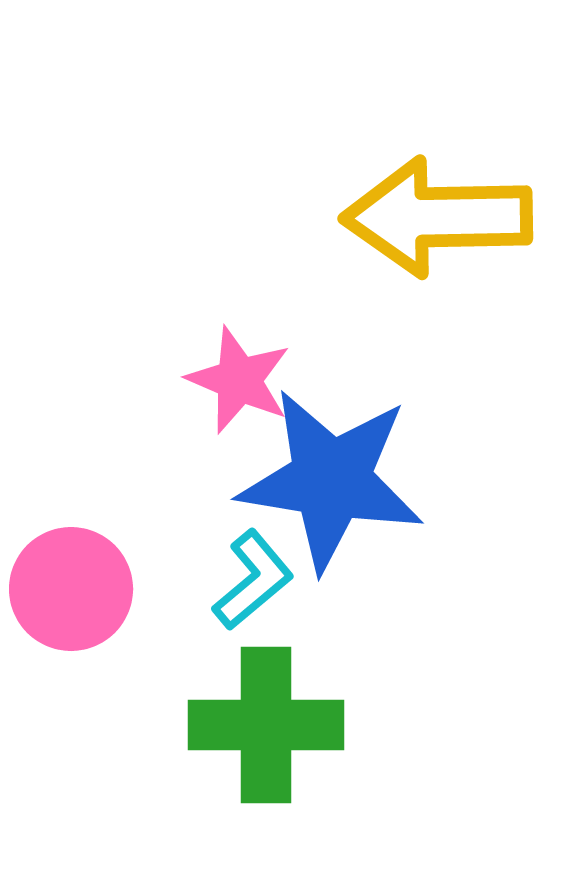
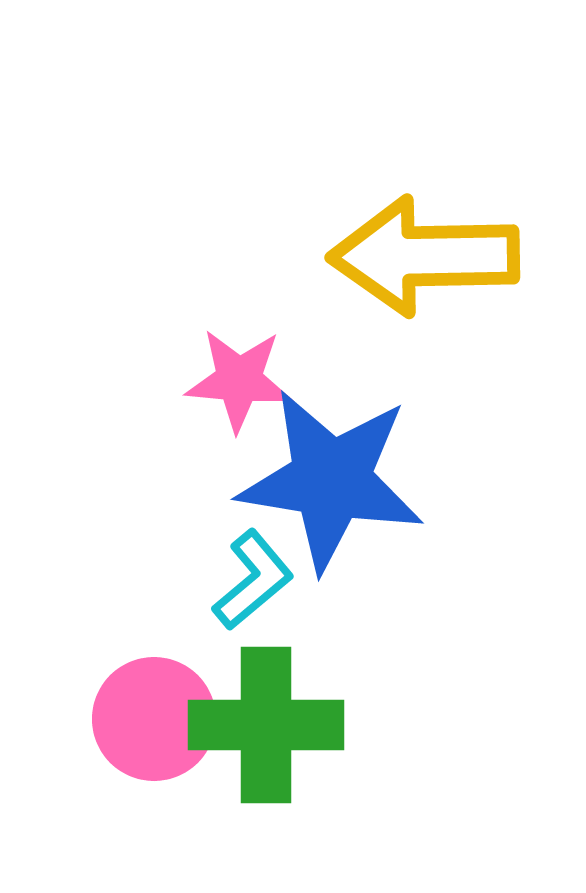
yellow arrow: moved 13 px left, 39 px down
pink star: rotated 18 degrees counterclockwise
pink circle: moved 83 px right, 130 px down
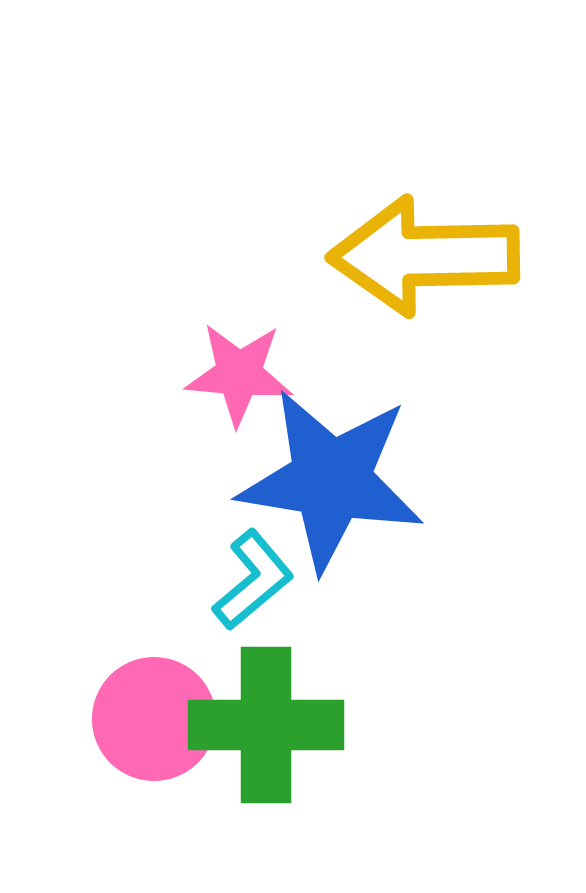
pink star: moved 6 px up
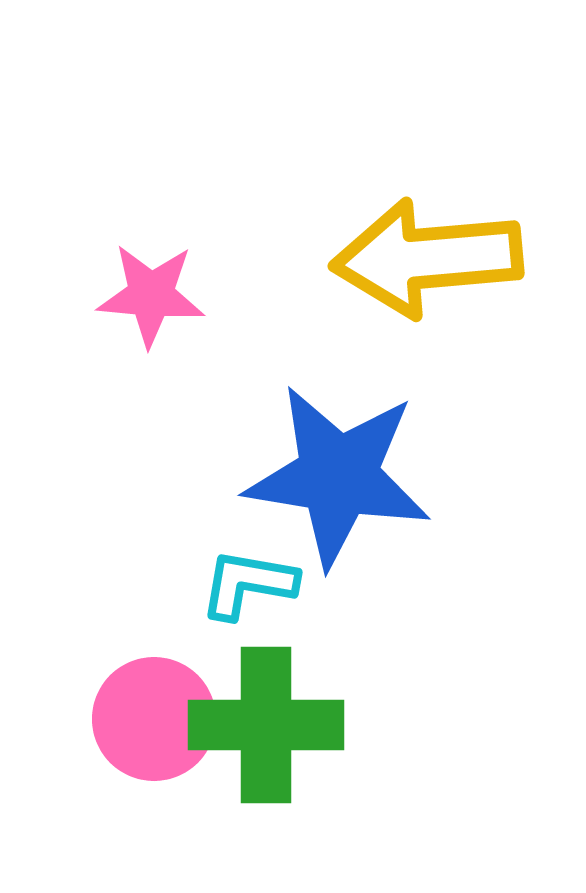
yellow arrow: moved 3 px right, 2 px down; rotated 4 degrees counterclockwise
pink star: moved 88 px left, 79 px up
blue star: moved 7 px right, 4 px up
cyan L-shape: moved 5 px left, 4 px down; rotated 130 degrees counterclockwise
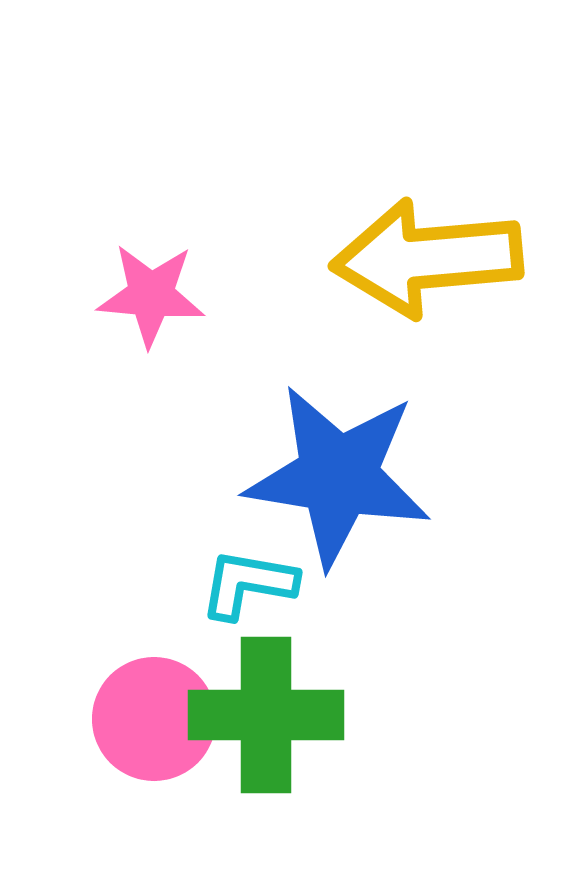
green cross: moved 10 px up
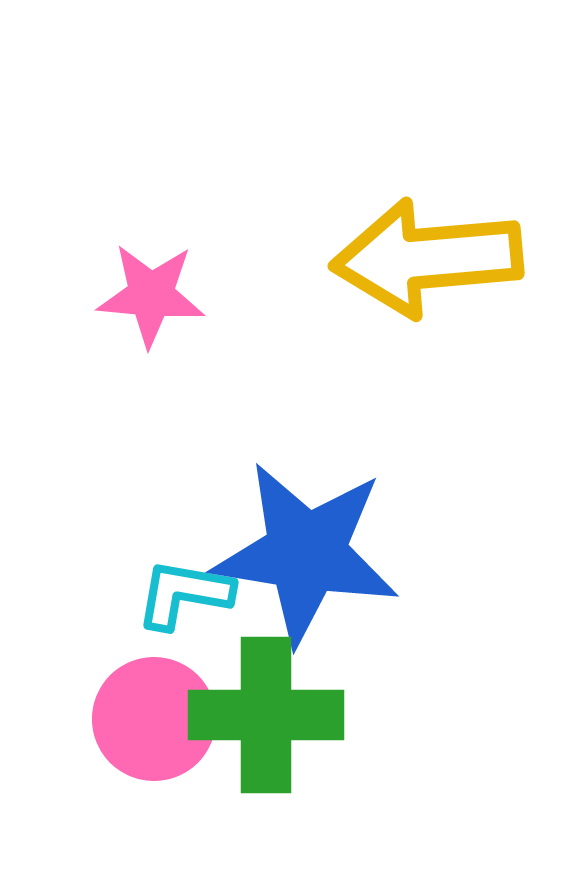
blue star: moved 32 px left, 77 px down
cyan L-shape: moved 64 px left, 10 px down
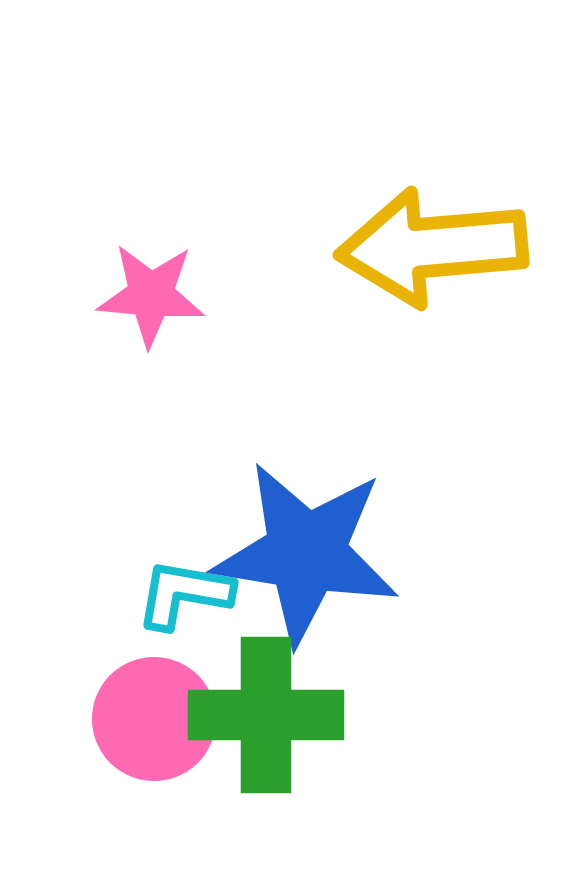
yellow arrow: moved 5 px right, 11 px up
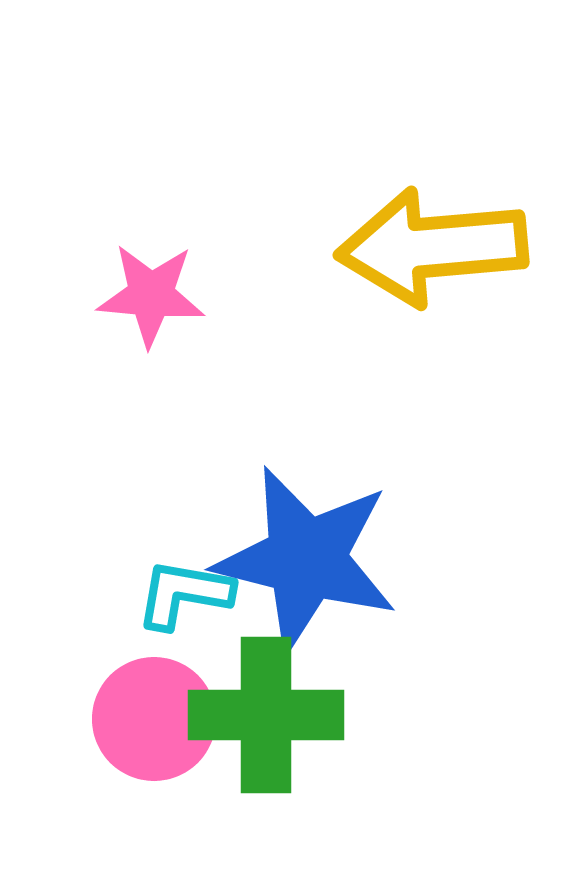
blue star: moved 6 px down; rotated 5 degrees clockwise
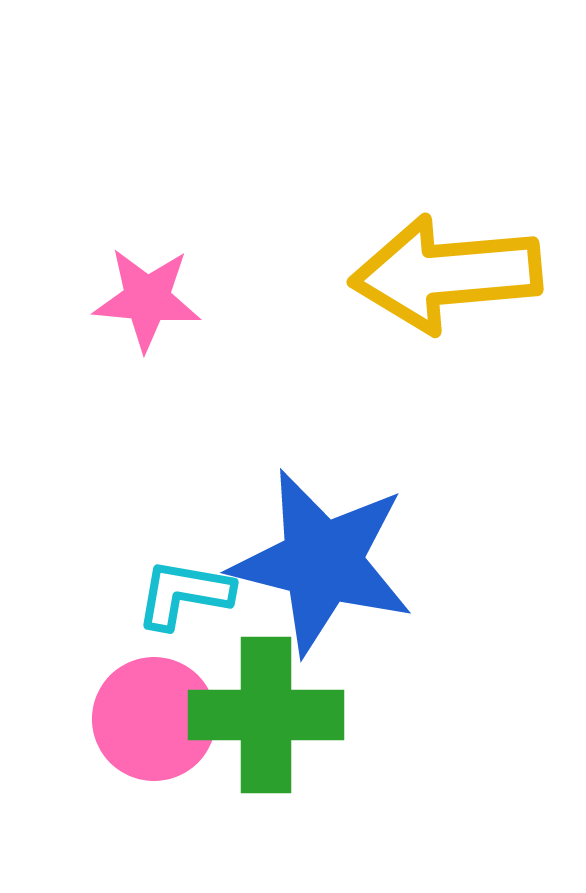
yellow arrow: moved 14 px right, 27 px down
pink star: moved 4 px left, 4 px down
blue star: moved 16 px right, 3 px down
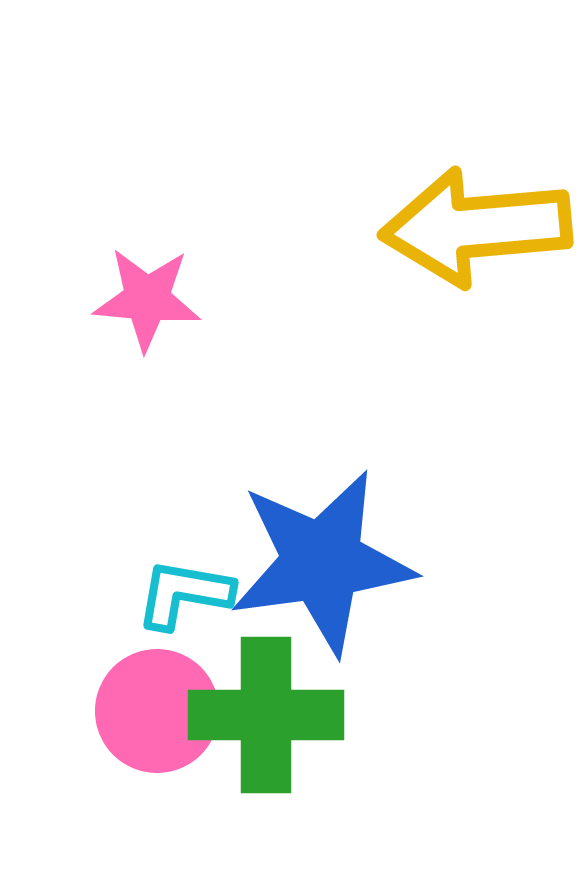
yellow arrow: moved 30 px right, 47 px up
blue star: rotated 22 degrees counterclockwise
pink circle: moved 3 px right, 8 px up
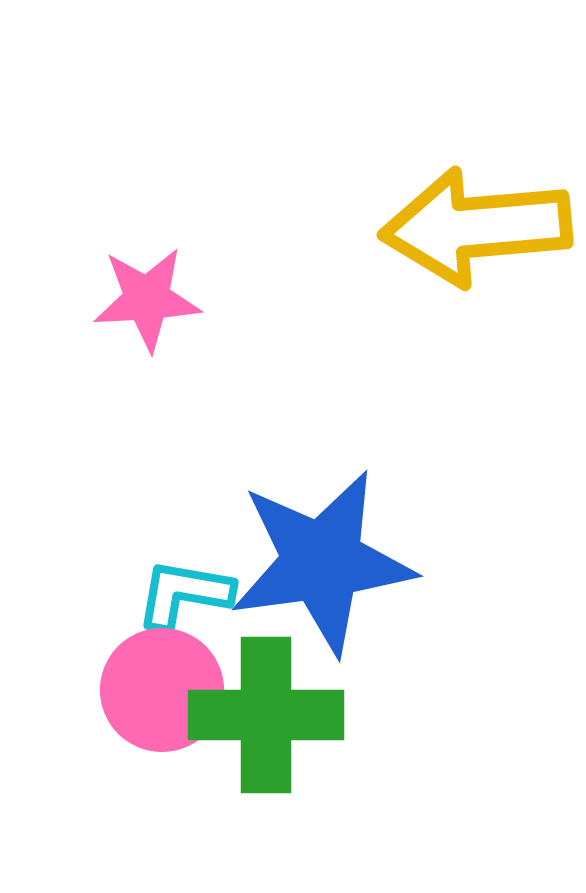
pink star: rotated 8 degrees counterclockwise
pink circle: moved 5 px right, 21 px up
